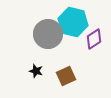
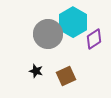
cyan hexagon: rotated 16 degrees clockwise
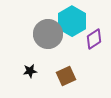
cyan hexagon: moved 1 px left, 1 px up
black star: moved 6 px left; rotated 24 degrees counterclockwise
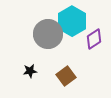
brown square: rotated 12 degrees counterclockwise
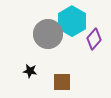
purple diamond: rotated 15 degrees counterclockwise
black star: rotated 16 degrees clockwise
brown square: moved 4 px left, 6 px down; rotated 36 degrees clockwise
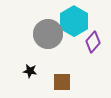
cyan hexagon: moved 2 px right
purple diamond: moved 1 px left, 3 px down
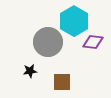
gray circle: moved 8 px down
purple diamond: rotated 55 degrees clockwise
black star: rotated 16 degrees counterclockwise
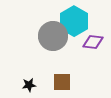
gray circle: moved 5 px right, 6 px up
black star: moved 1 px left, 14 px down
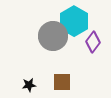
purple diamond: rotated 60 degrees counterclockwise
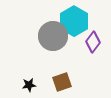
brown square: rotated 18 degrees counterclockwise
